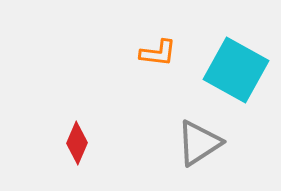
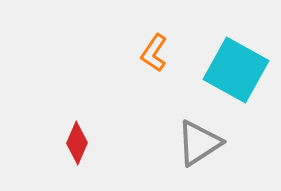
orange L-shape: moved 4 px left; rotated 117 degrees clockwise
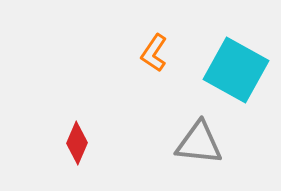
gray triangle: rotated 39 degrees clockwise
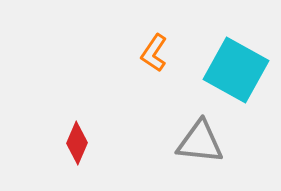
gray triangle: moved 1 px right, 1 px up
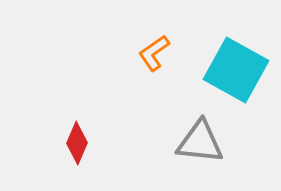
orange L-shape: rotated 21 degrees clockwise
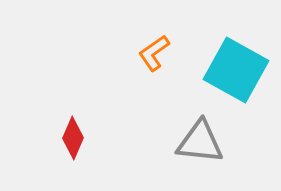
red diamond: moved 4 px left, 5 px up
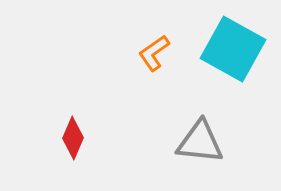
cyan square: moved 3 px left, 21 px up
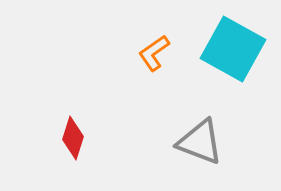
red diamond: rotated 6 degrees counterclockwise
gray triangle: rotated 15 degrees clockwise
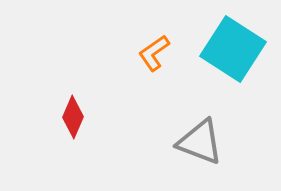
cyan square: rotated 4 degrees clockwise
red diamond: moved 21 px up; rotated 6 degrees clockwise
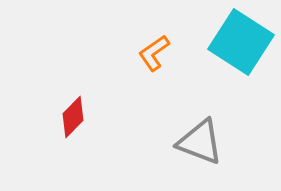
cyan square: moved 8 px right, 7 px up
red diamond: rotated 21 degrees clockwise
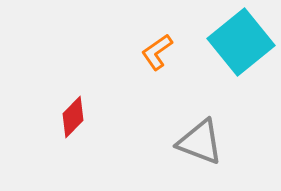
cyan square: rotated 18 degrees clockwise
orange L-shape: moved 3 px right, 1 px up
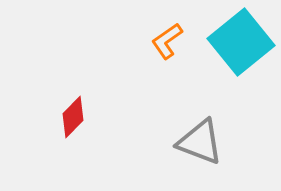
orange L-shape: moved 10 px right, 11 px up
